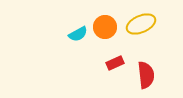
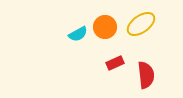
yellow ellipse: rotated 12 degrees counterclockwise
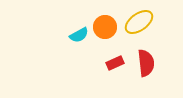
yellow ellipse: moved 2 px left, 2 px up
cyan semicircle: moved 1 px right, 1 px down
red semicircle: moved 12 px up
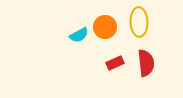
yellow ellipse: rotated 56 degrees counterclockwise
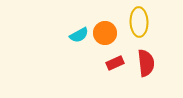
orange circle: moved 6 px down
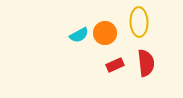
red rectangle: moved 2 px down
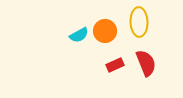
orange circle: moved 2 px up
red semicircle: rotated 16 degrees counterclockwise
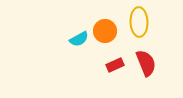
cyan semicircle: moved 4 px down
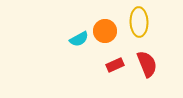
red semicircle: moved 1 px right, 1 px down
